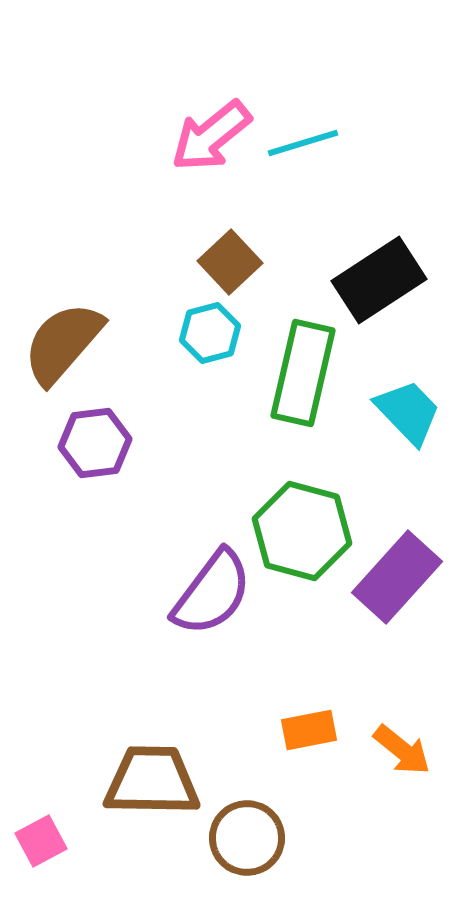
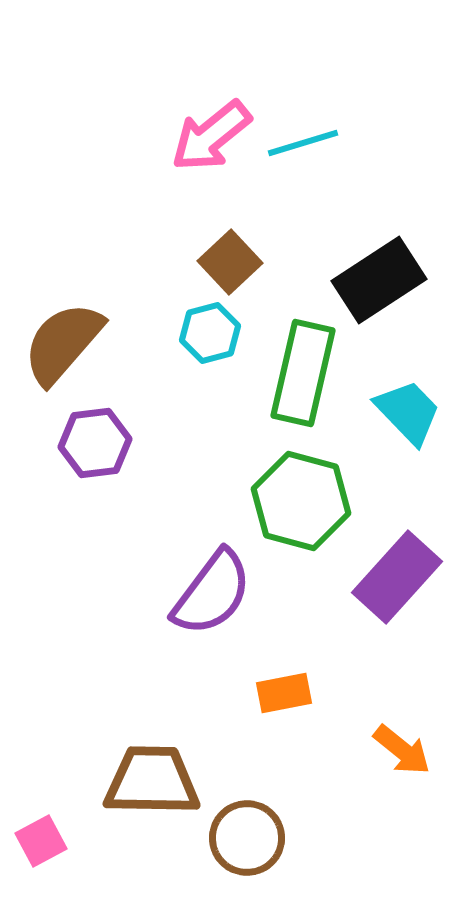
green hexagon: moved 1 px left, 30 px up
orange rectangle: moved 25 px left, 37 px up
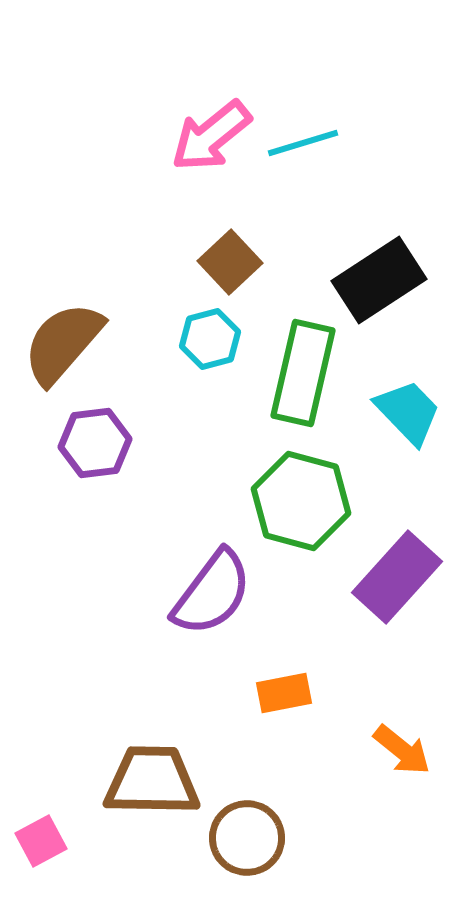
cyan hexagon: moved 6 px down
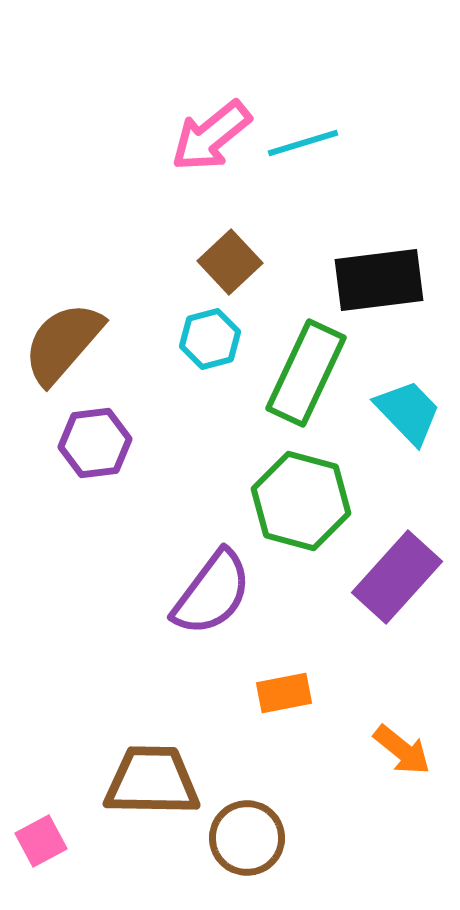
black rectangle: rotated 26 degrees clockwise
green rectangle: moved 3 px right; rotated 12 degrees clockwise
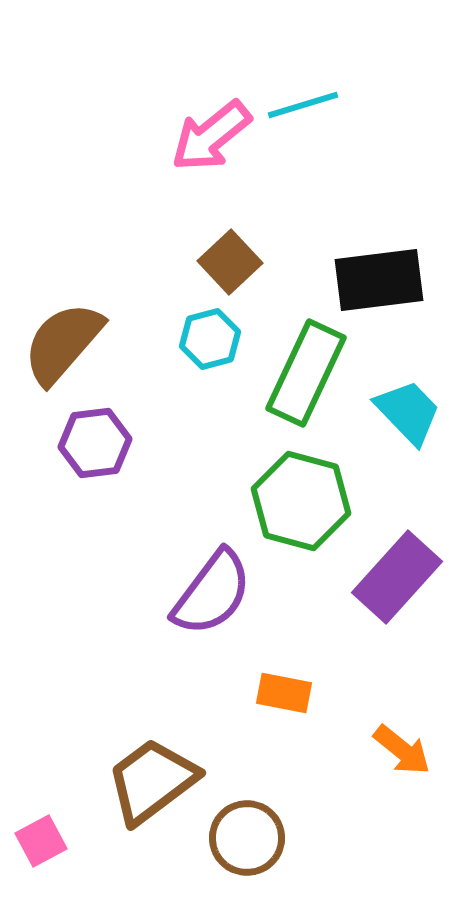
cyan line: moved 38 px up
orange rectangle: rotated 22 degrees clockwise
brown trapezoid: rotated 38 degrees counterclockwise
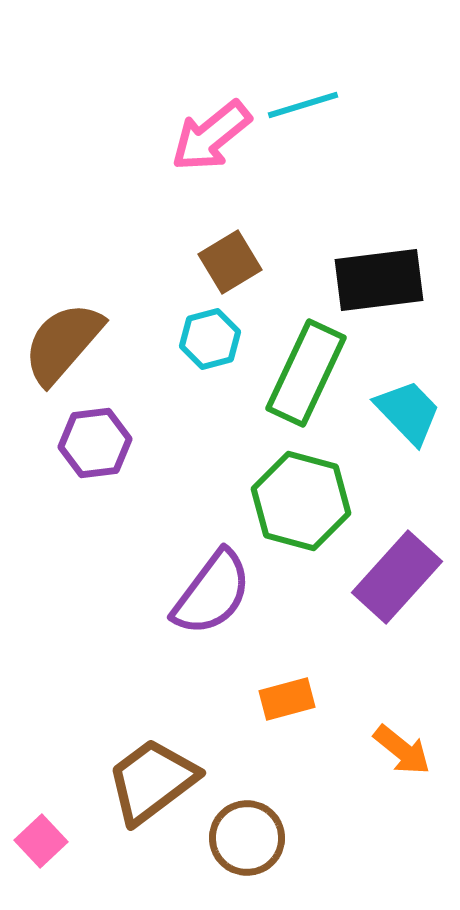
brown square: rotated 12 degrees clockwise
orange rectangle: moved 3 px right, 6 px down; rotated 26 degrees counterclockwise
pink square: rotated 15 degrees counterclockwise
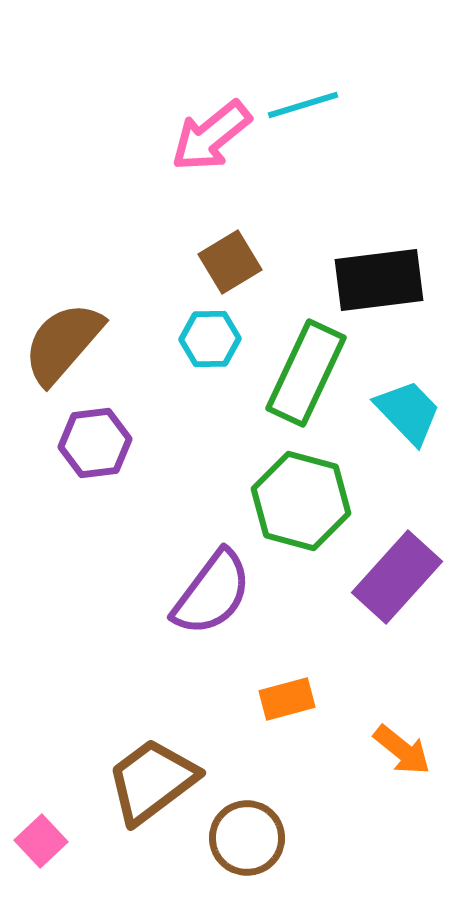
cyan hexagon: rotated 14 degrees clockwise
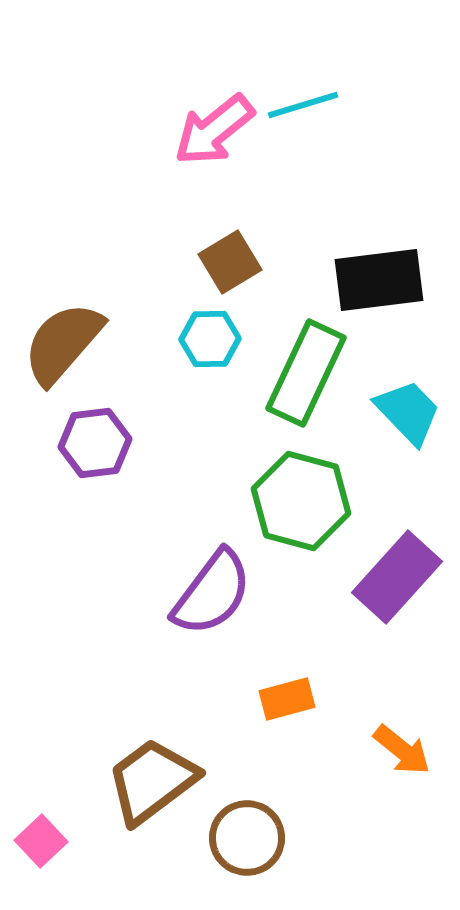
pink arrow: moved 3 px right, 6 px up
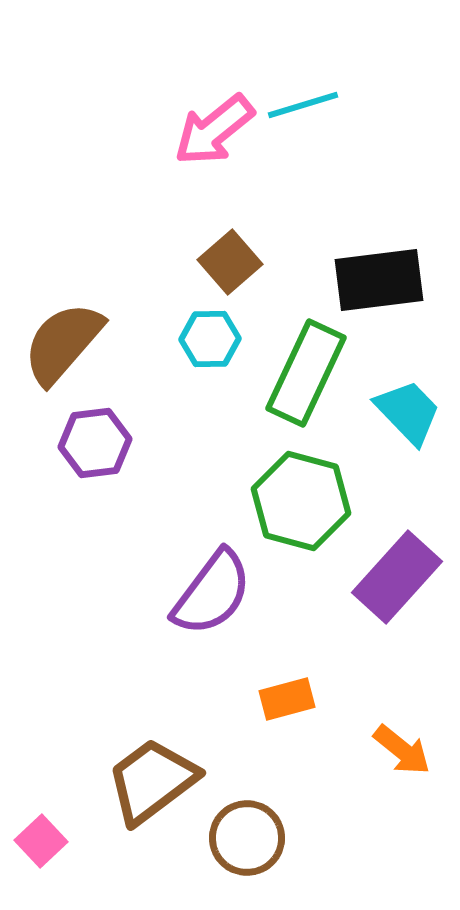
brown square: rotated 10 degrees counterclockwise
